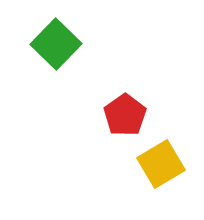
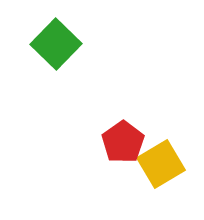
red pentagon: moved 2 px left, 27 px down
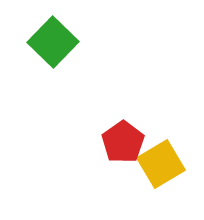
green square: moved 3 px left, 2 px up
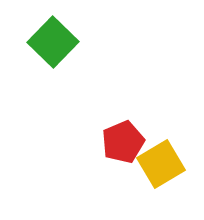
red pentagon: rotated 12 degrees clockwise
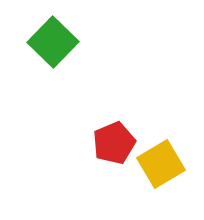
red pentagon: moved 9 px left, 1 px down
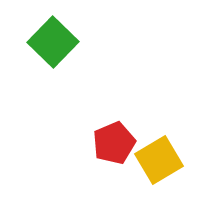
yellow square: moved 2 px left, 4 px up
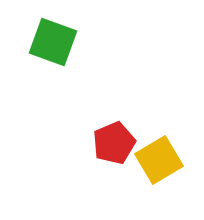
green square: rotated 24 degrees counterclockwise
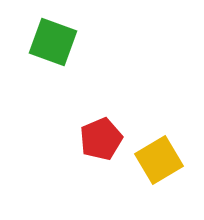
red pentagon: moved 13 px left, 4 px up
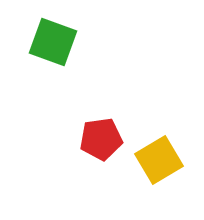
red pentagon: rotated 15 degrees clockwise
